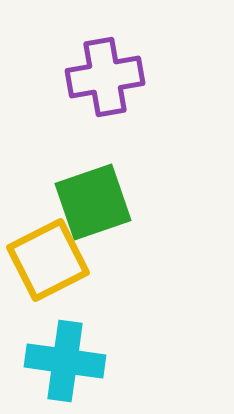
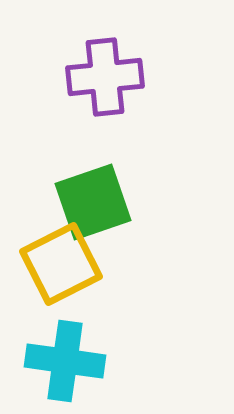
purple cross: rotated 4 degrees clockwise
yellow square: moved 13 px right, 4 px down
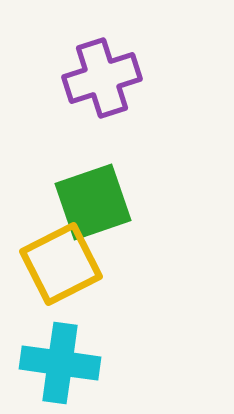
purple cross: moved 3 px left, 1 px down; rotated 12 degrees counterclockwise
cyan cross: moved 5 px left, 2 px down
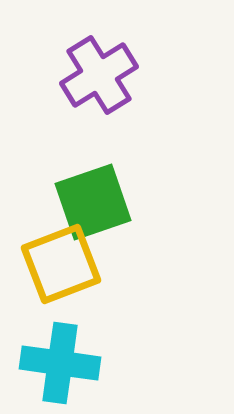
purple cross: moved 3 px left, 3 px up; rotated 14 degrees counterclockwise
yellow square: rotated 6 degrees clockwise
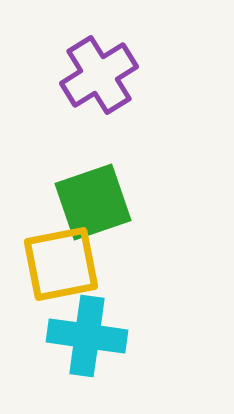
yellow square: rotated 10 degrees clockwise
cyan cross: moved 27 px right, 27 px up
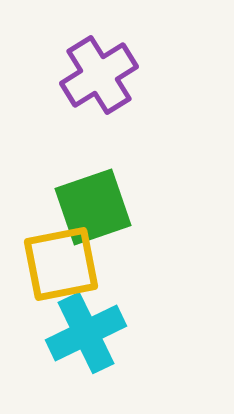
green square: moved 5 px down
cyan cross: moved 1 px left, 3 px up; rotated 34 degrees counterclockwise
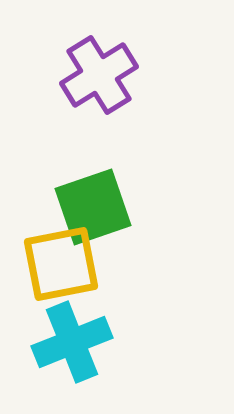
cyan cross: moved 14 px left, 9 px down; rotated 4 degrees clockwise
